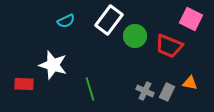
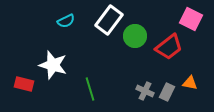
red trapezoid: moved 1 px down; rotated 60 degrees counterclockwise
red rectangle: rotated 12 degrees clockwise
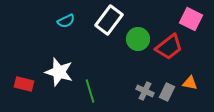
green circle: moved 3 px right, 3 px down
white star: moved 6 px right, 7 px down
green line: moved 2 px down
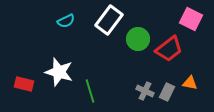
red trapezoid: moved 2 px down
